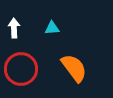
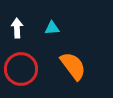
white arrow: moved 3 px right
orange semicircle: moved 1 px left, 2 px up
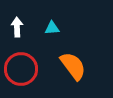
white arrow: moved 1 px up
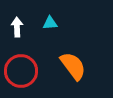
cyan triangle: moved 2 px left, 5 px up
red circle: moved 2 px down
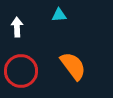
cyan triangle: moved 9 px right, 8 px up
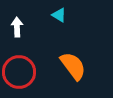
cyan triangle: rotated 35 degrees clockwise
red circle: moved 2 px left, 1 px down
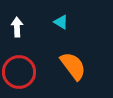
cyan triangle: moved 2 px right, 7 px down
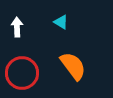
red circle: moved 3 px right, 1 px down
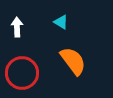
orange semicircle: moved 5 px up
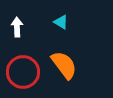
orange semicircle: moved 9 px left, 4 px down
red circle: moved 1 px right, 1 px up
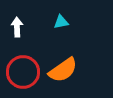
cyan triangle: rotated 42 degrees counterclockwise
orange semicircle: moved 1 px left, 5 px down; rotated 92 degrees clockwise
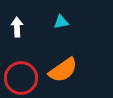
red circle: moved 2 px left, 6 px down
